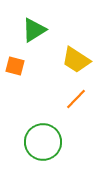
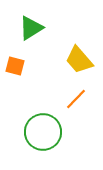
green triangle: moved 3 px left, 2 px up
yellow trapezoid: moved 3 px right; rotated 16 degrees clockwise
green circle: moved 10 px up
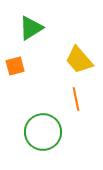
orange square: rotated 30 degrees counterclockwise
orange line: rotated 55 degrees counterclockwise
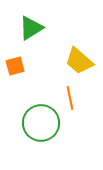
yellow trapezoid: moved 1 px down; rotated 8 degrees counterclockwise
orange line: moved 6 px left, 1 px up
green circle: moved 2 px left, 9 px up
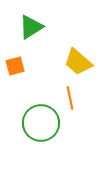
green triangle: moved 1 px up
yellow trapezoid: moved 1 px left, 1 px down
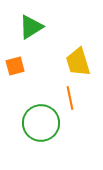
yellow trapezoid: rotated 32 degrees clockwise
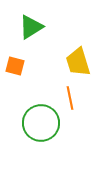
orange square: rotated 30 degrees clockwise
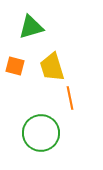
green triangle: rotated 16 degrees clockwise
yellow trapezoid: moved 26 px left, 5 px down
green circle: moved 10 px down
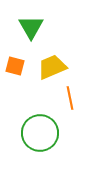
green triangle: rotated 44 degrees counterclockwise
yellow trapezoid: rotated 84 degrees clockwise
green circle: moved 1 px left
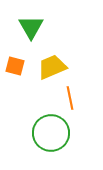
green circle: moved 11 px right
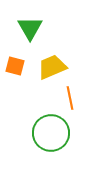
green triangle: moved 1 px left, 1 px down
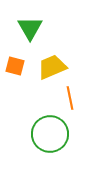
green circle: moved 1 px left, 1 px down
